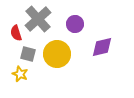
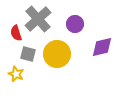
yellow star: moved 4 px left
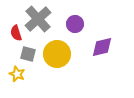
yellow star: moved 1 px right
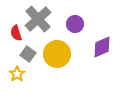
purple diamond: rotated 10 degrees counterclockwise
gray square: rotated 21 degrees clockwise
yellow star: rotated 14 degrees clockwise
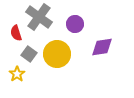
gray cross: moved 1 px right, 2 px up; rotated 12 degrees counterclockwise
purple diamond: rotated 15 degrees clockwise
gray square: moved 1 px right
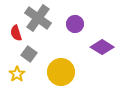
gray cross: moved 1 px left, 1 px down
purple diamond: rotated 40 degrees clockwise
yellow circle: moved 4 px right, 18 px down
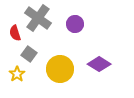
red semicircle: moved 1 px left
purple diamond: moved 3 px left, 17 px down
yellow circle: moved 1 px left, 3 px up
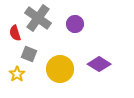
gray square: rotated 14 degrees counterclockwise
